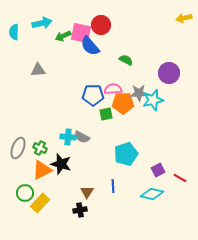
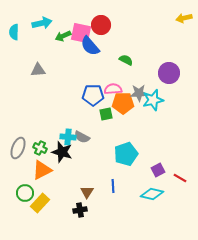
black star: moved 1 px right, 12 px up
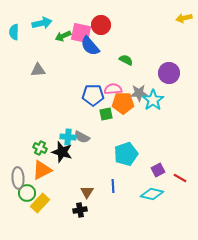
cyan star: rotated 20 degrees counterclockwise
gray ellipse: moved 30 px down; rotated 25 degrees counterclockwise
green circle: moved 2 px right
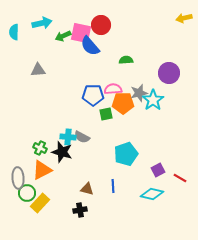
green semicircle: rotated 32 degrees counterclockwise
gray star: rotated 12 degrees counterclockwise
brown triangle: moved 3 px up; rotated 48 degrees counterclockwise
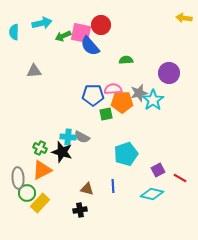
yellow arrow: rotated 21 degrees clockwise
gray triangle: moved 4 px left, 1 px down
orange pentagon: moved 1 px left, 1 px up
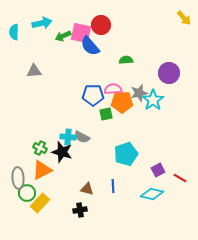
yellow arrow: rotated 140 degrees counterclockwise
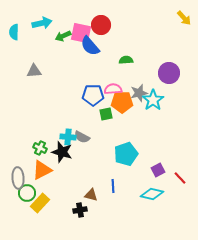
red line: rotated 16 degrees clockwise
brown triangle: moved 4 px right, 6 px down
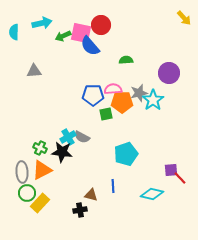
cyan cross: rotated 35 degrees counterclockwise
black star: rotated 10 degrees counterclockwise
purple square: moved 13 px right; rotated 24 degrees clockwise
gray ellipse: moved 4 px right, 6 px up
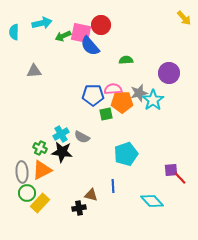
cyan cross: moved 7 px left, 3 px up
cyan diamond: moved 7 px down; rotated 35 degrees clockwise
black cross: moved 1 px left, 2 px up
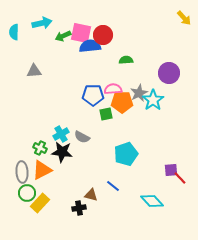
red circle: moved 2 px right, 10 px down
blue semicircle: rotated 125 degrees clockwise
gray star: rotated 12 degrees counterclockwise
blue line: rotated 48 degrees counterclockwise
